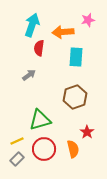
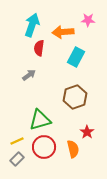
pink star: rotated 16 degrees clockwise
cyan rectangle: rotated 24 degrees clockwise
red circle: moved 2 px up
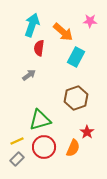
pink star: moved 2 px right, 1 px down
orange arrow: rotated 135 degrees counterclockwise
brown hexagon: moved 1 px right, 1 px down
orange semicircle: moved 1 px up; rotated 36 degrees clockwise
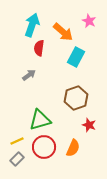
pink star: moved 1 px left; rotated 24 degrees clockwise
red star: moved 2 px right, 7 px up; rotated 16 degrees counterclockwise
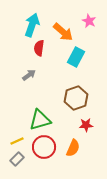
red star: moved 3 px left; rotated 24 degrees counterclockwise
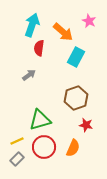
red star: rotated 16 degrees clockwise
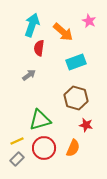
cyan rectangle: moved 5 px down; rotated 42 degrees clockwise
brown hexagon: rotated 25 degrees counterclockwise
red circle: moved 1 px down
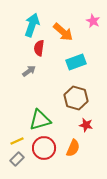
pink star: moved 4 px right
gray arrow: moved 4 px up
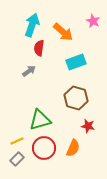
red star: moved 2 px right, 1 px down
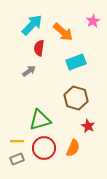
pink star: rotated 16 degrees clockwise
cyan arrow: rotated 25 degrees clockwise
red star: rotated 16 degrees clockwise
yellow line: rotated 24 degrees clockwise
gray rectangle: rotated 24 degrees clockwise
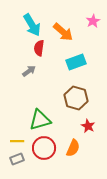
cyan arrow: rotated 105 degrees clockwise
